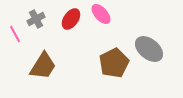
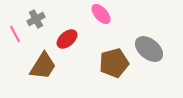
red ellipse: moved 4 px left, 20 px down; rotated 15 degrees clockwise
brown pentagon: rotated 12 degrees clockwise
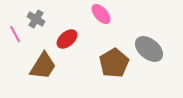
gray cross: rotated 30 degrees counterclockwise
brown pentagon: rotated 16 degrees counterclockwise
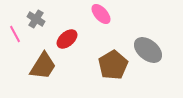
gray ellipse: moved 1 px left, 1 px down
brown pentagon: moved 1 px left, 2 px down
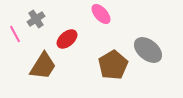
gray cross: rotated 24 degrees clockwise
